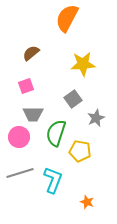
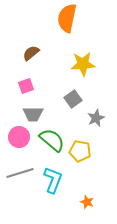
orange semicircle: rotated 16 degrees counterclockwise
green semicircle: moved 4 px left, 7 px down; rotated 112 degrees clockwise
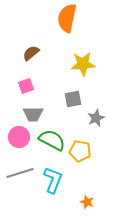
gray square: rotated 24 degrees clockwise
green semicircle: rotated 12 degrees counterclockwise
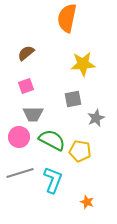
brown semicircle: moved 5 px left
